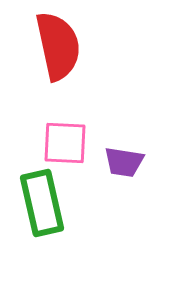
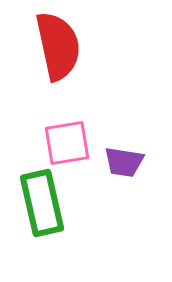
pink square: moved 2 px right; rotated 12 degrees counterclockwise
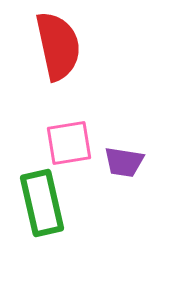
pink square: moved 2 px right
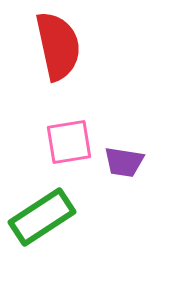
pink square: moved 1 px up
green rectangle: moved 14 px down; rotated 70 degrees clockwise
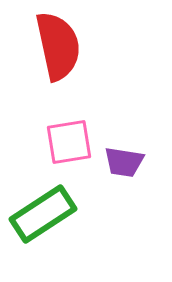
green rectangle: moved 1 px right, 3 px up
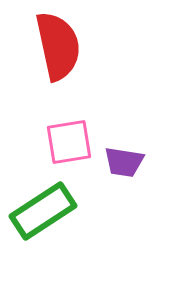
green rectangle: moved 3 px up
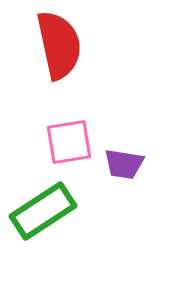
red semicircle: moved 1 px right, 1 px up
purple trapezoid: moved 2 px down
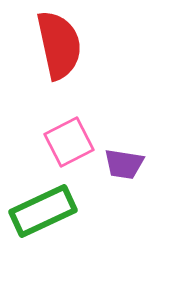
pink square: rotated 18 degrees counterclockwise
green rectangle: rotated 8 degrees clockwise
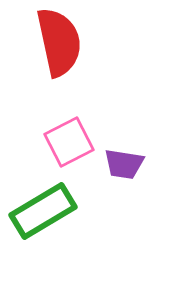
red semicircle: moved 3 px up
green rectangle: rotated 6 degrees counterclockwise
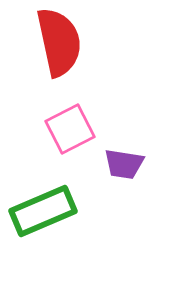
pink square: moved 1 px right, 13 px up
green rectangle: rotated 8 degrees clockwise
